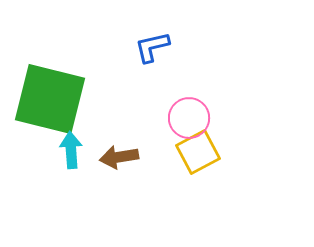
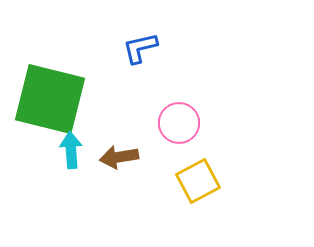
blue L-shape: moved 12 px left, 1 px down
pink circle: moved 10 px left, 5 px down
yellow square: moved 29 px down
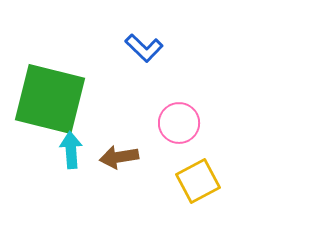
blue L-shape: moved 4 px right; rotated 123 degrees counterclockwise
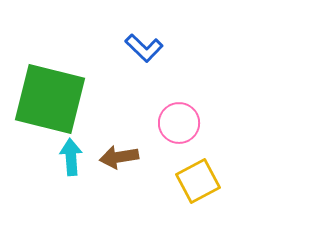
cyan arrow: moved 7 px down
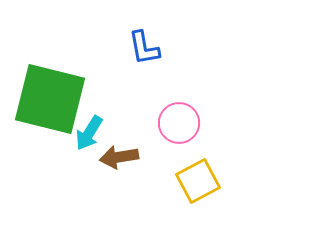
blue L-shape: rotated 36 degrees clockwise
cyan arrow: moved 18 px right, 24 px up; rotated 144 degrees counterclockwise
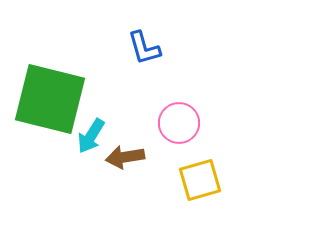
blue L-shape: rotated 6 degrees counterclockwise
cyan arrow: moved 2 px right, 3 px down
brown arrow: moved 6 px right
yellow square: moved 2 px right, 1 px up; rotated 12 degrees clockwise
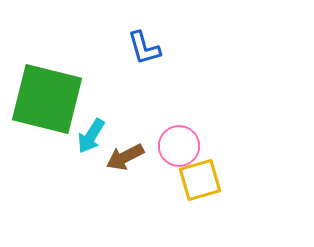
green square: moved 3 px left
pink circle: moved 23 px down
brown arrow: rotated 18 degrees counterclockwise
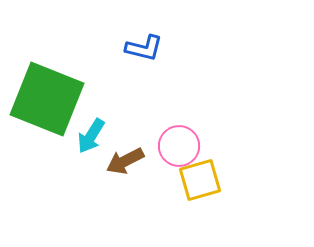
blue L-shape: rotated 60 degrees counterclockwise
green square: rotated 8 degrees clockwise
brown arrow: moved 4 px down
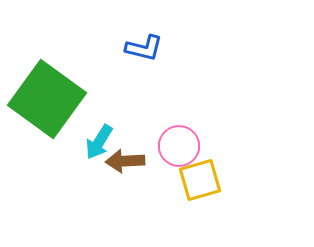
green square: rotated 14 degrees clockwise
cyan arrow: moved 8 px right, 6 px down
brown arrow: rotated 24 degrees clockwise
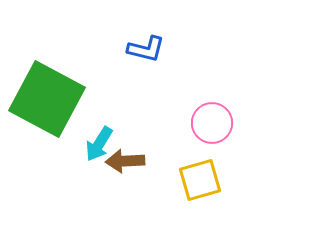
blue L-shape: moved 2 px right, 1 px down
green square: rotated 8 degrees counterclockwise
cyan arrow: moved 2 px down
pink circle: moved 33 px right, 23 px up
